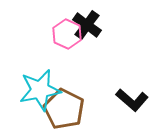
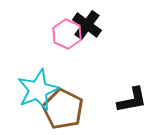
cyan star: moved 2 px left; rotated 12 degrees counterclockwise
black L-shape: rotated 52 degrees counterclockwise
brown pentagon: moved 1 px left
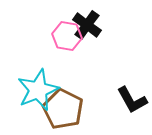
pink hexagon: moved 2 px down; rotated 16 degrees counterclockwise
black L-shape: rotated 72 degrees clockwise
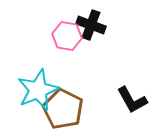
black cross: moved 4 px right; rotated 16 degrees counterclockwise
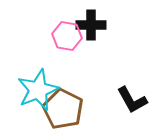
black cross: rotated 20 degrees counterclockwise
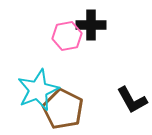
pink hexagon: rotated 20 degrees counterclockwise
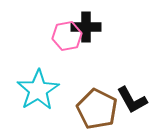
black cross: moved 5 px left, 2 px down
cyan star: rotated 9 degrees counterclockwise
brown pentagon: moved 34 px right
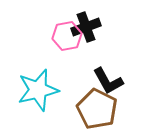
black cross: rotated 20 degrees counterclockwise
cyan star: rotated 18 degrees clockwise
black L-shape: moved 24 px left, 19 px up
